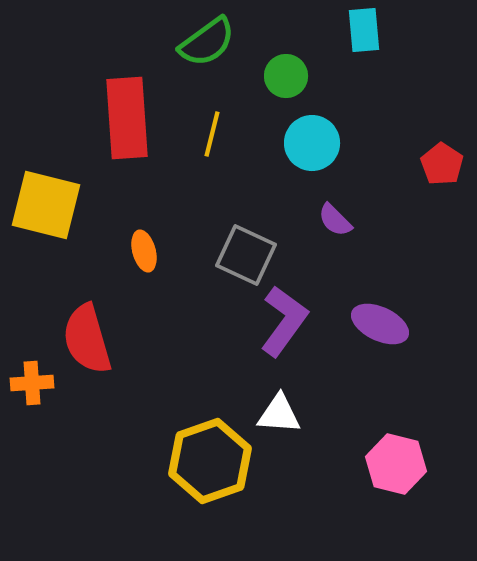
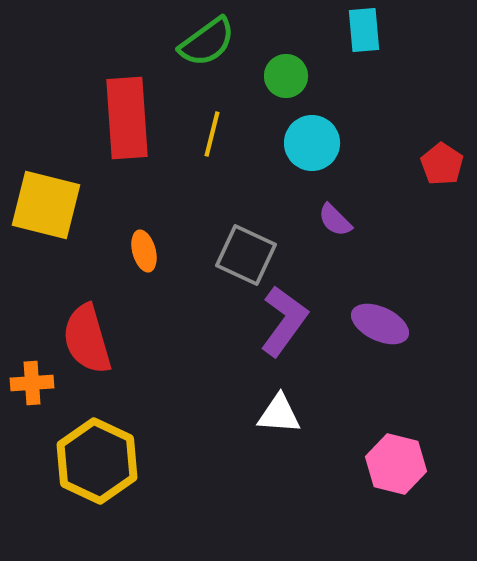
yellow hexagon: moved 113 px left; rotated 16 degrees counterclockwise
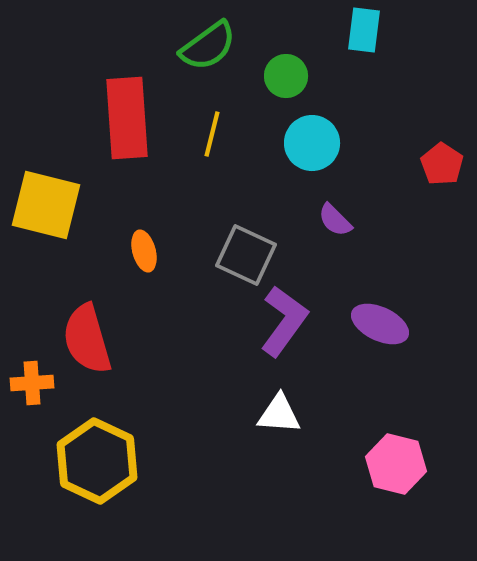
cyan rectangle: rotated 12 degrees clockwise
green semicircle: moved 1 px right, 4 px down
